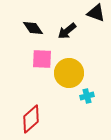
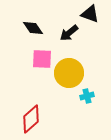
black triangle: moved 6 px left, 1 px down
black arrow: moved 2 px right, 2 px down
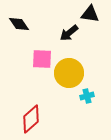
black triangle: rotated 12 degrees counterclockwise
black diamond: moved 14 px left, 4 px up
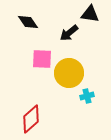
black diamond: moved 9 px right, 2 px up
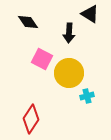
black triangle: rotated 24 degrees clockwise
black arrow: rotated 48 degrees counterclockwise
pink square: rotated 25 degrees clockwise
red diamond: rotated 16 degrees counterclockwise
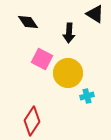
black triangle: moved 5 px right
yellow circle: moved 1 px left
red diamond: moved 1 px right, 2 px down
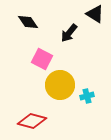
black arrow: rotated 36 degrees clockwise
yellow circle: moved 8 px left, 12 px down
red diamond: rotated 72 degrees clockwise
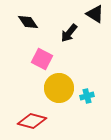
yellow circle: moved 1 px left, 3 px down
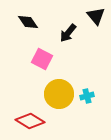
black triangle: moved 1 px right, 2 px down; rotated 18 degrees clockwise
black arrow: moved 1 px left
yellow circle: moved 6 px down
red diamond: moved 2 px left; rotated 16 degrees clockwise
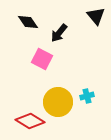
black arrow: moved 9 px left
yellow circle: moved 1 px left, 8 px down
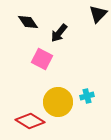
black triangle: moved 2 px right, 2 px up; rotated 24 degrees clockwise
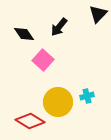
black diamond: moved 4 px left, 12 px down
black arrow: moved 6 px up
pink square: moved 1 px right, 1 px down; rotated 15 degrees clockwise
